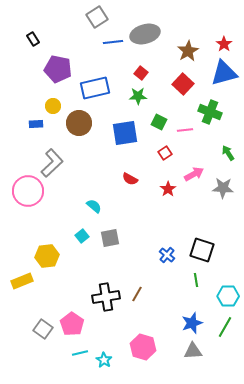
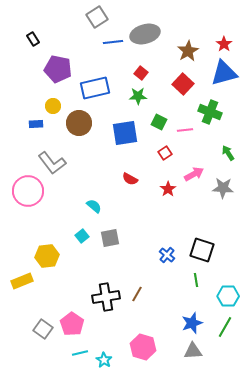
gray L-shape at (52, 163): rotated 96 degrees clockwise
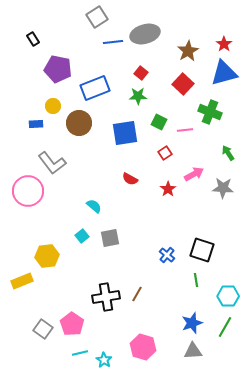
blue rectangle at (95, 88): rotated 8 degrees counterclockwise
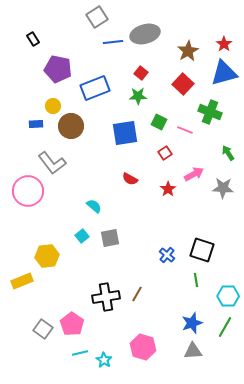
brown circle at (79, 123): moved 8 px left, 3 px down
pink line at (185, 130): rotated 28 degrees clockwise
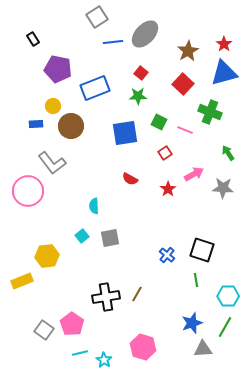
gray ellipse at (145, 34): rotated 32 degrees counterclockwise
cyan semicircle at (94, 206): rotated 133 degrees counterclockwise
gray square at (43, 329): moved 1 px right, 1 px down
gray triangle at (193, 351): moved 10 px right, 2 px up
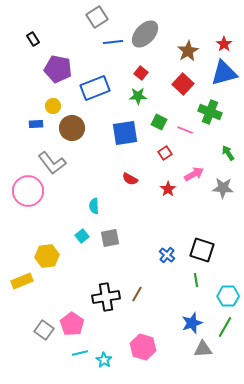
brown circle at (71, 126): moved 1 px right, 2 px down
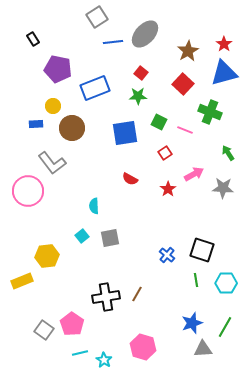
cyan hexagon at (228, 296): moved 2 px left, 13 px up
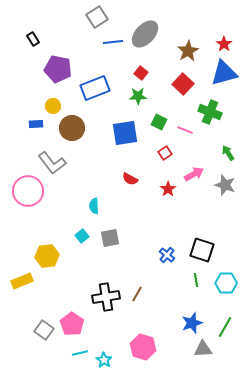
gray star at (223, 188): moved 2 px right, 3 px up; rotated 15 degrees clockwise
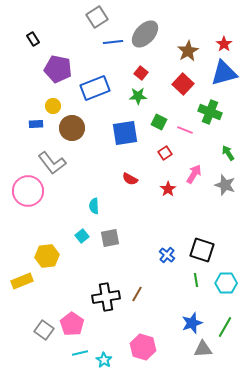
pink arrow at (194, 174): rotated 30 degrees counterclockwise
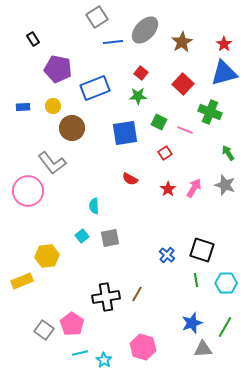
gray ellipse at (145, 34): moved 4 px up
brown star at (188, 51): moved 6 px left, 9 px up
blue rectangle at (36, 124): moved 13 px left, 17 px up
pink arrow at (194, 174): moved 14 px down
